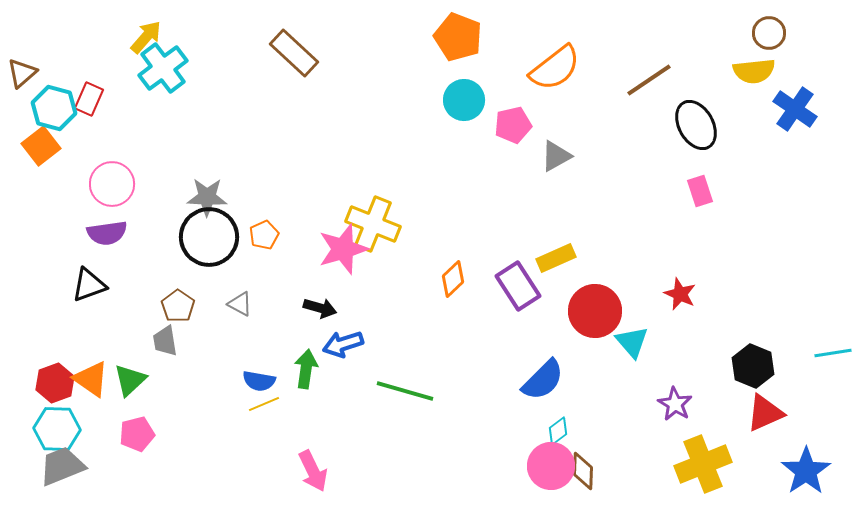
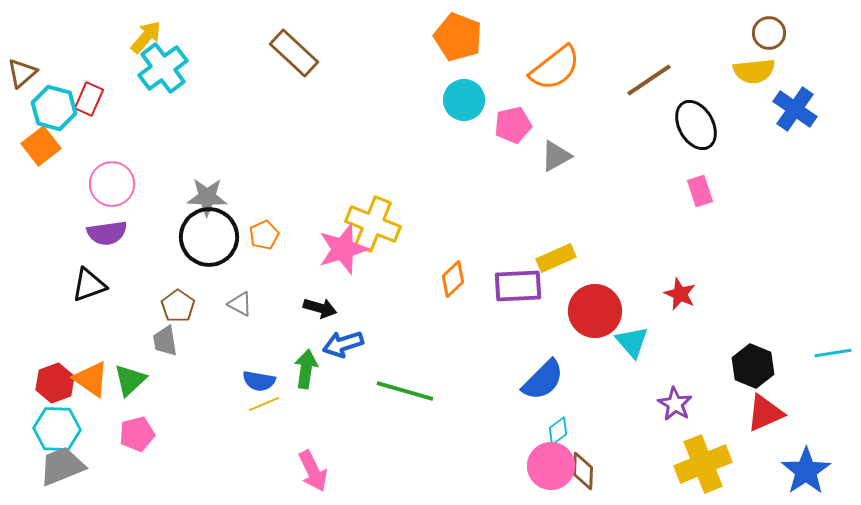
purple rectangle at (518, 286): rotated 60 degrees counterclockwise
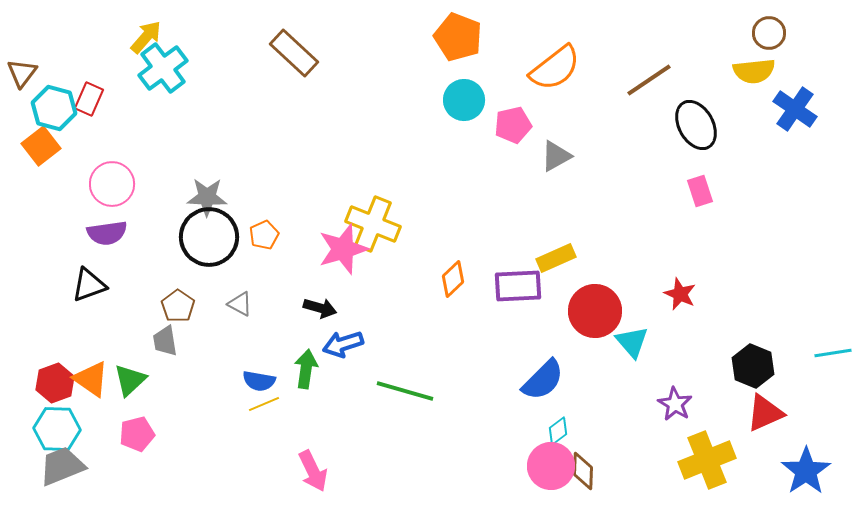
brown triangle at (22, 73): rotated 12 degrees counterclockwise
yellow cross at (703, 464): moved 4 px right, 4 px up
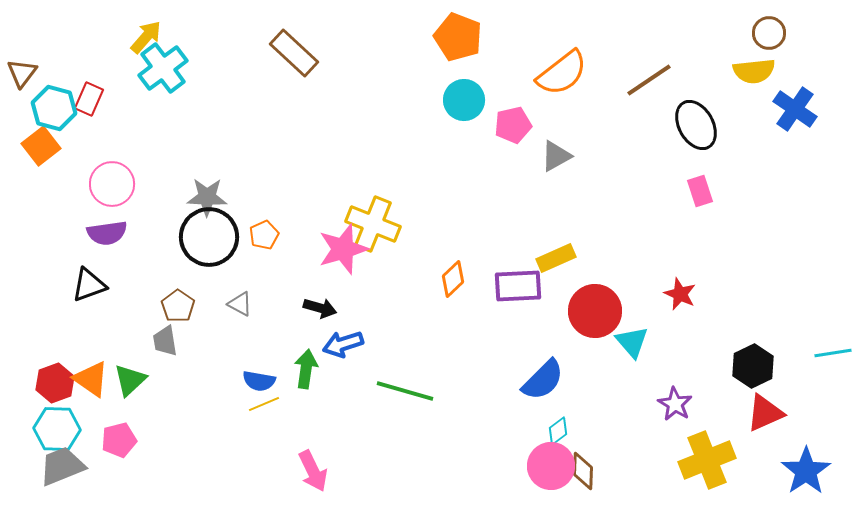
orange semicircle at (555, 68): moved 7 px right, 5 px down
black hexagon at (753, 366): rotated 12 degrees clockwise
pink pentagon at (137, 434): moved 18 px left, 6 px down
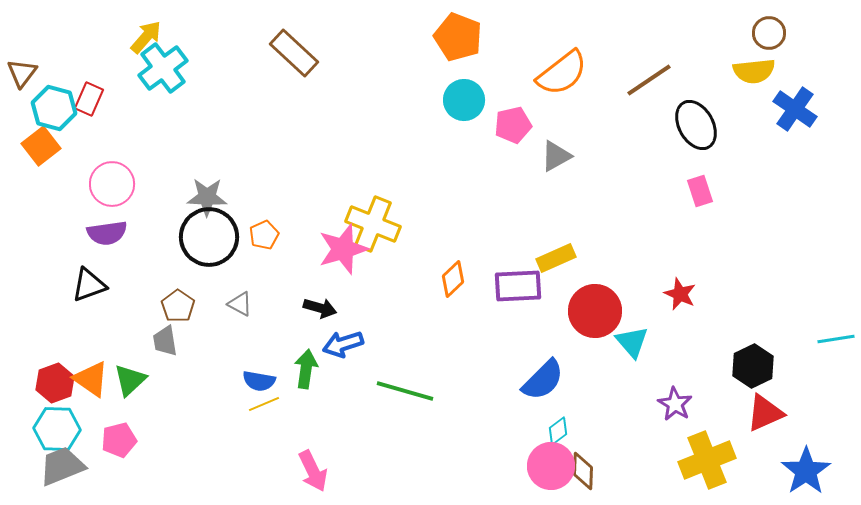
cyan line at (833, 353): moved 3 px right, 14 px up
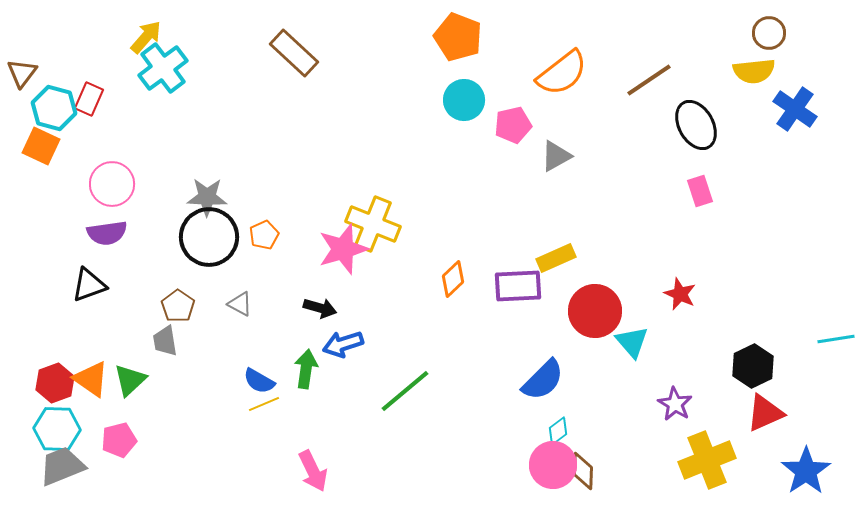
orange square at (41, 146): rotated 27 degrees counterclockwise
blue semicircle at (259, 381): rotated 20 degrees clockwise
green line at (405, 391): rotated 56 degrees counterclockwise
pink circle at (551, 466): moved 2 px right, 1 px up
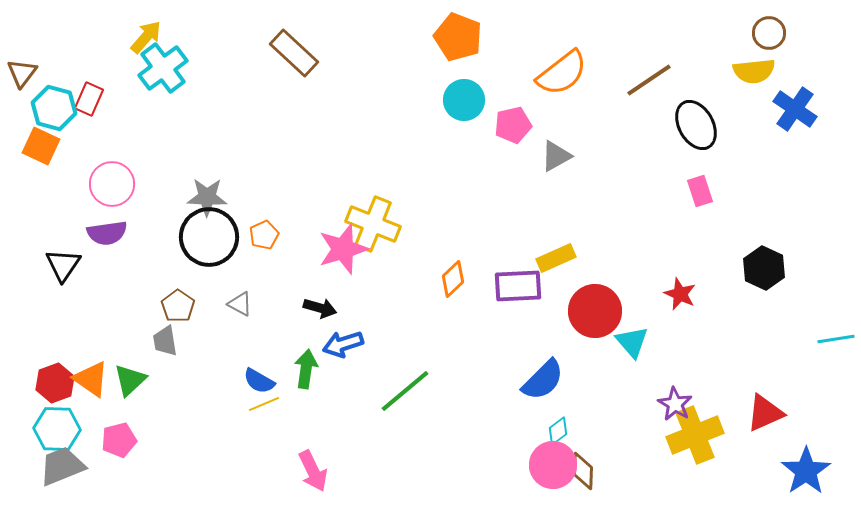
black triangle at (89, 285): moved 26 px left, 20 px up; rotated 36 degrees counterclockwise
black hexagon at (753, 366): moved 11 px right, 98 px up; rotated 9 degrees counterclockwise
yellow cross at (707, 460): moved 12 px left, 25 px up
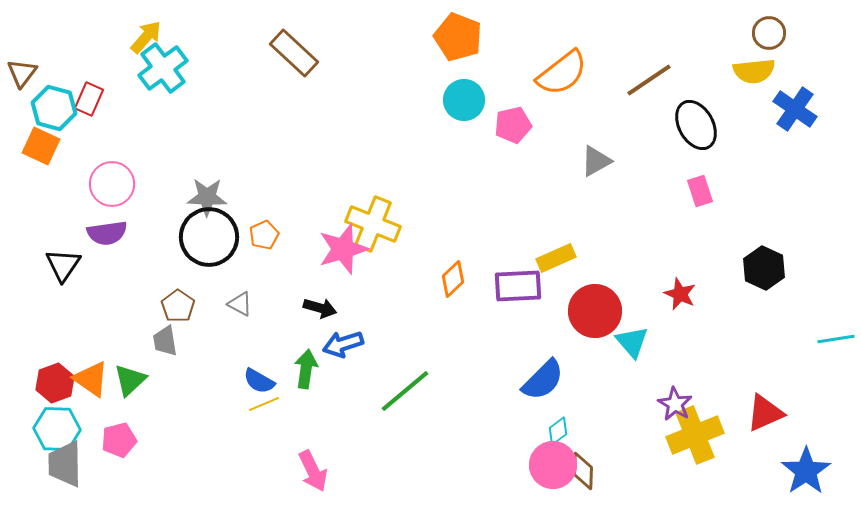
gray triangle at (556, 156): moved 40 px right, 5 px down
gray trapezoid at (62, 466): moved 3 px right, 2 px up; rotated 69 degrees counterclockwise
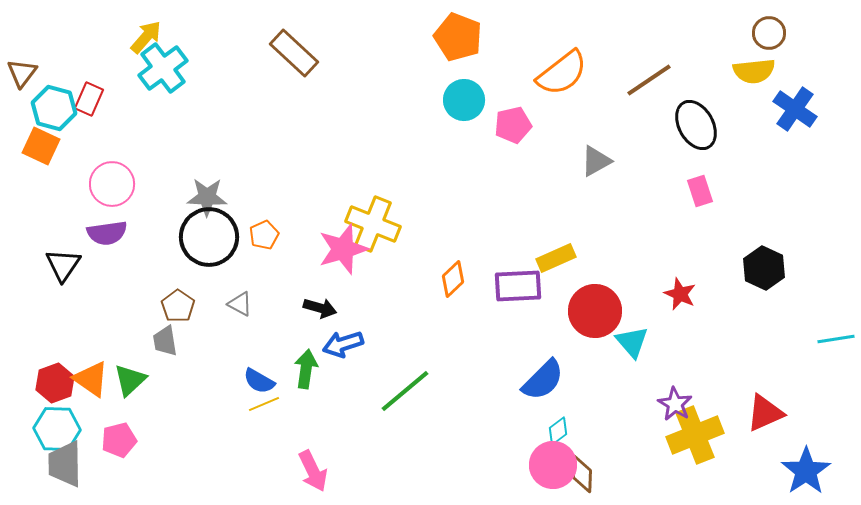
brown diamond at (583, 471): moved 1 px left, 3 px down
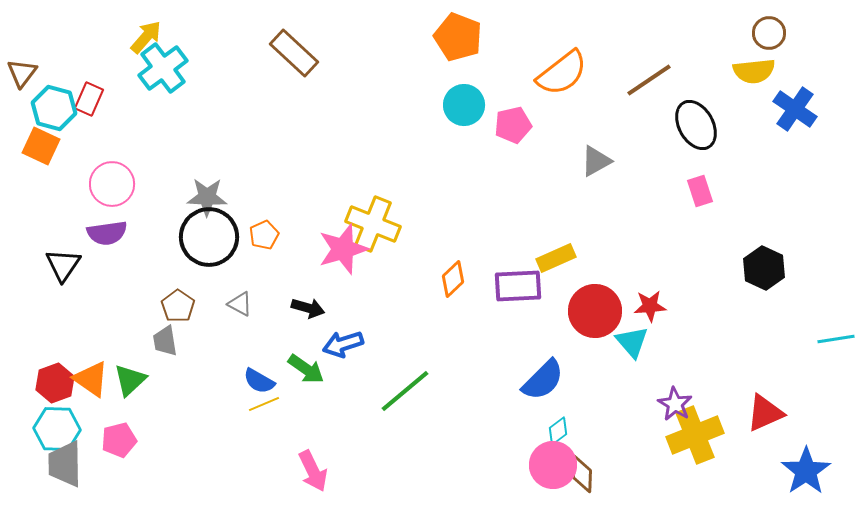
cyan circle at (464, 100): moved 5 px down
red star at (680, 294): moved 30 px left, 12 px down; rotated 28 degrees counterclockwise
black arrow at (320, 308): moved 12 px left
green arrow at (306, 369): rotated 117 degrees clockwise
